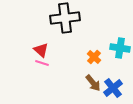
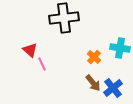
black cross: moved 1 px left
red triangle: moved 11 px left
pink line: moved 1 px down; rotated 48 degrees clockwise
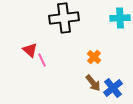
cyan cross: moved 30 px up; rotated 12 degrees counterclockwise
pink line: moved 4 px up
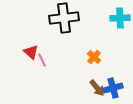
red triangle: moved 1 px right, 2 px down
brown arrow: moved 4 px right, 5 px down
blue cross: rotated 24 degrees clockwise
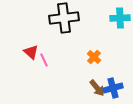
pink line: moved 2 px right
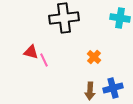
cyan cross: rotated 12 degrees clockwise
red triangle: rotated 28 degrees counterclockwise
brown arrow: moved 7 px left, 3 px down; rotated 42 degrees clockwise
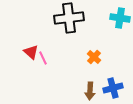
black cross: moved 5 px right
red triangle: rotated 28 degrees clockwise
pink line: moved 1 px left, 2 px up
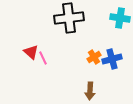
orange cross: rotated 16 degrees clockwise
blue cross: moved 1 px left, 29 px up
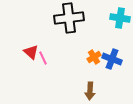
blue cross: rotated 36 degrees clockwise
